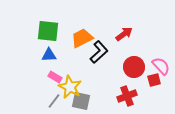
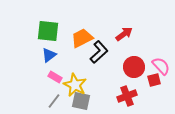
blue triangle: rotated 35 degrees counterclockwise
yellow star: moved 5 px right, 2 px up
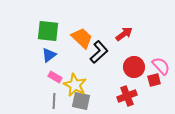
orange trapezoid: rotated 70 degrees clockwise
gray line: rotated 35 degrees counterclockwise
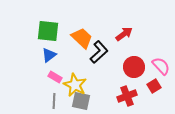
red square: moved 6 px down; rotated 16 degrees counterclockwise
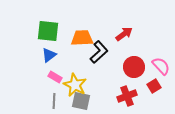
orange trapezoid: rotated 45 degrees counterclockwise
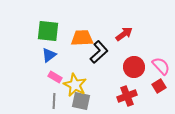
red square: moved 5 px right
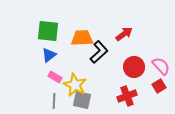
gray square: moved 1 px right, 1 px up
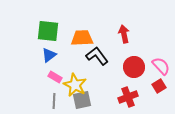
red arrow: rotated 66 degrees counterclockwise
black L-shape: moved 2 px left, 4 px down; rotated 85 degrees counterclockwise
red cross: moved 1 px right, 1 px down
gray square: rotated 24 degrees counterclockwise
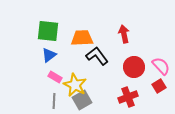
gray square: rotated 18 degrees counterclockwise
